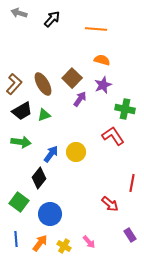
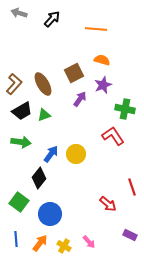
brown square: moved 2 px right, 5 px up; rotated 18 degrees clockwise
yellow circle: moved 2 px down
red line: moved 4 px down; rotated 30 degrees counterclockwise
red arrow: moved 2 px left
purple rectangle: rotated 32 degrees counterclockwise
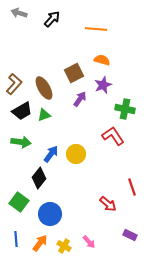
brown ellipse: moved 1 px right, 4 px down
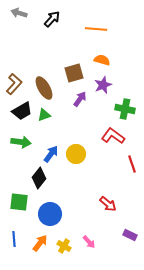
brown square: rotated 12 degrees clockwise
red L-shape: rotated 20 degrees counterclockwise
red line: moved 23 px up
green square: rotated 30 degrees counterclockwise
blue line: moved 2 px left
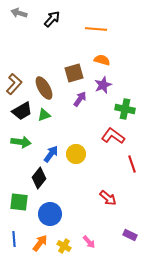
red arrow: moved 6 px up
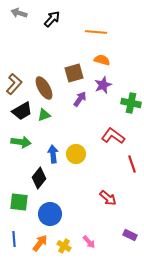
orange line: moved 3 px down
green cross: moved 6 px right, 6 px up
blue arrow: moved 2 px right; rotated 42 degrees counterclockwise
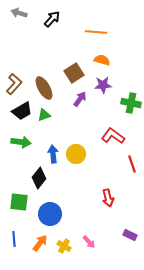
brown square: rotated 18 degrees counterclockwise
purple star: rotated 18 degrees clockwise
red arrow: rotated 36 degrees clockwise
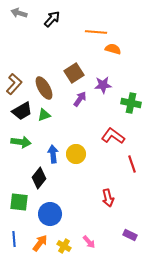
orange semicircle: moved 11 px right, 11 px up
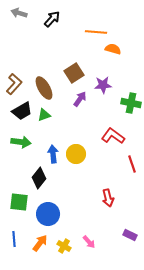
blue circle: moved 2 px left
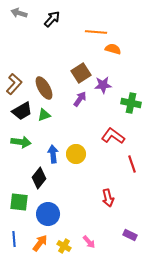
brown square: moved 7 px right
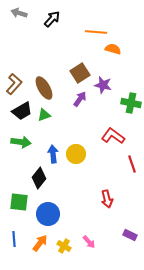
brown square: moved 1 px left
purple star: rotated 18 degrees clockwise
red arrow: moved 1 px left, 1 px down
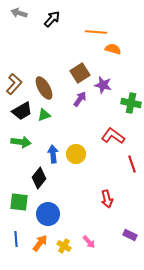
blue line: moved 2 px right
